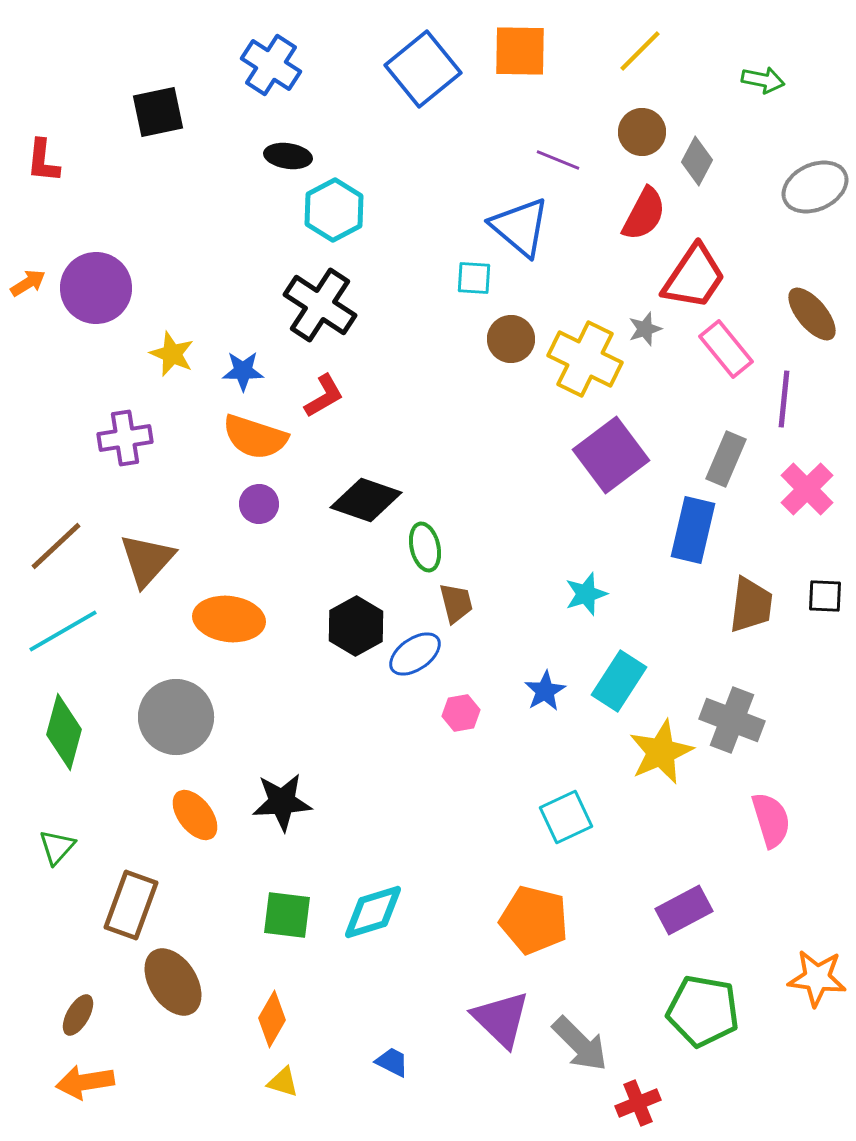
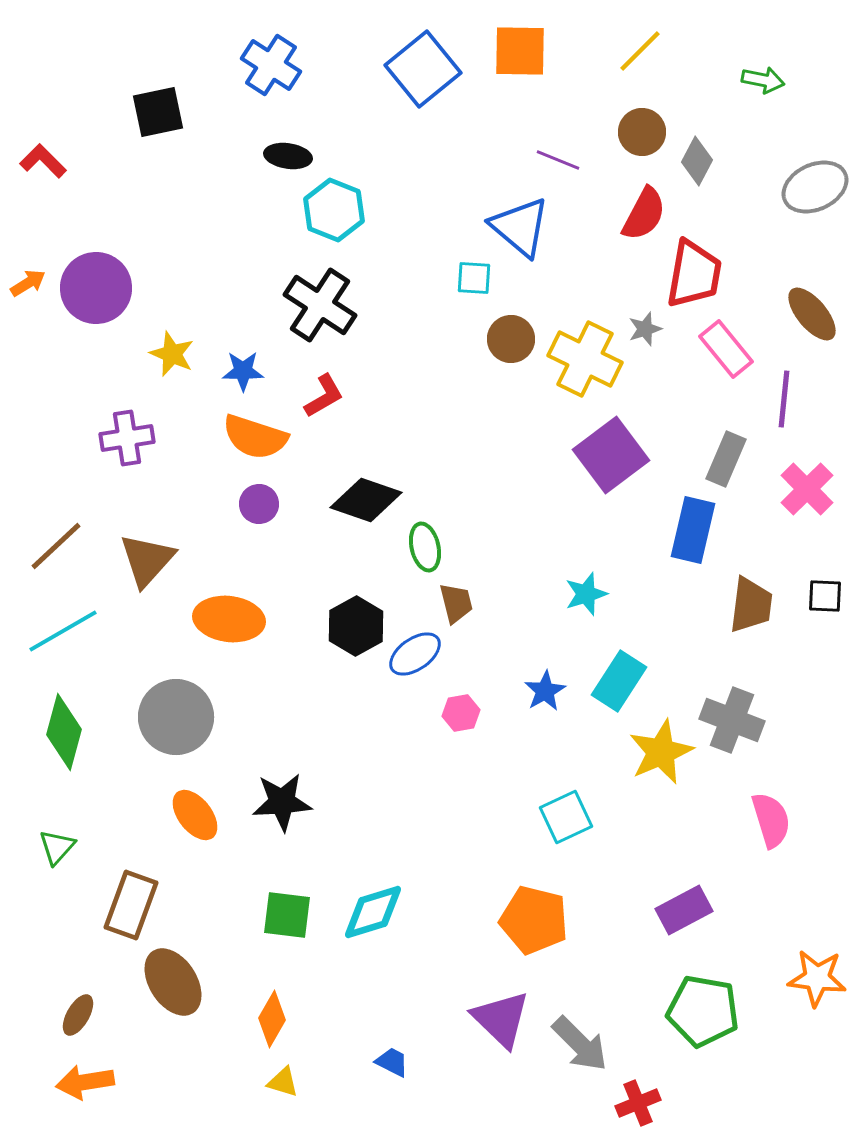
red L-shape at (43, 161): rotated 129 degrees clockwise
cyan hexagon at (334, 210): rotated 10 degrees counterclockwise
red trapezoid at (694, 277): moved 3 px up; rotated 24 degrees counterclockwise
purple cross at (125, 438): moved 2 px right
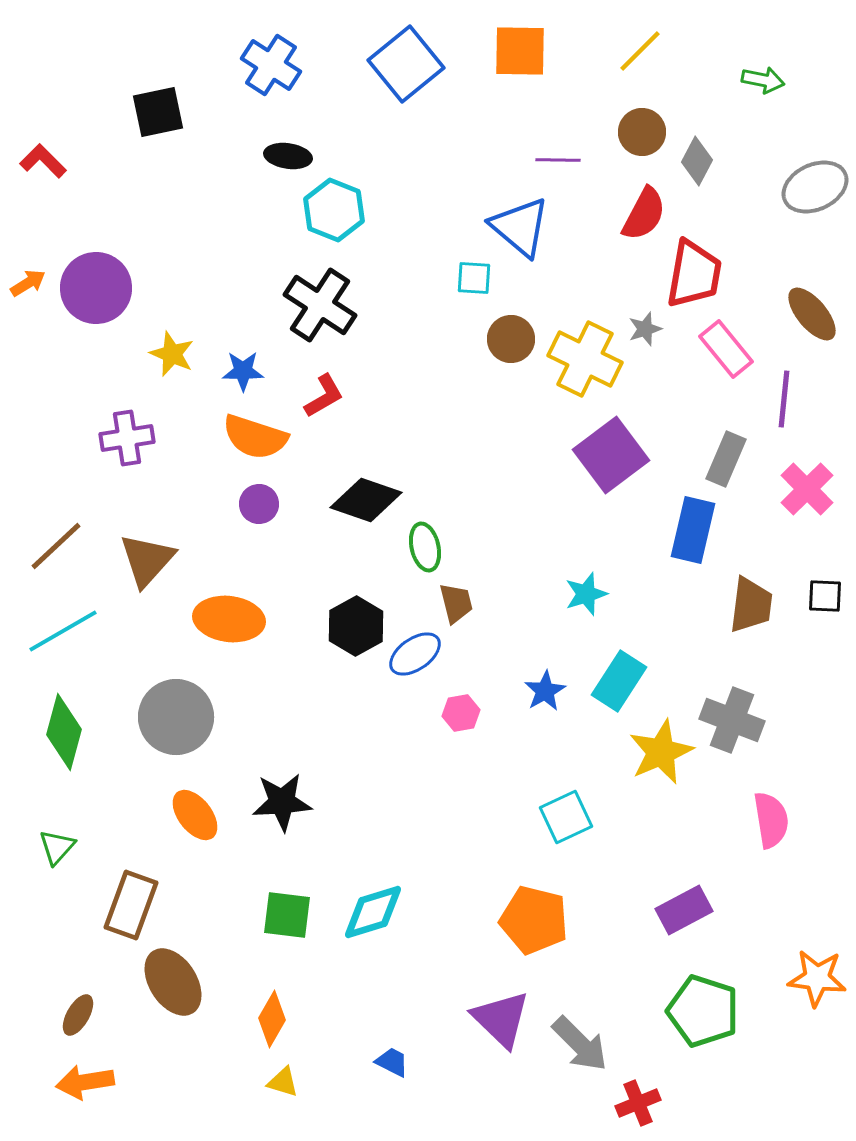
blue square at (423, 69): moved 17 px left, 5 px up
purple line at (558, 160): rotated 21 degrees counterclockwise
pink semicircle at (771, 820): rotated 8 degrees clockwise
green pentagon at (703, 1011): rotated 8 degrees clockwise
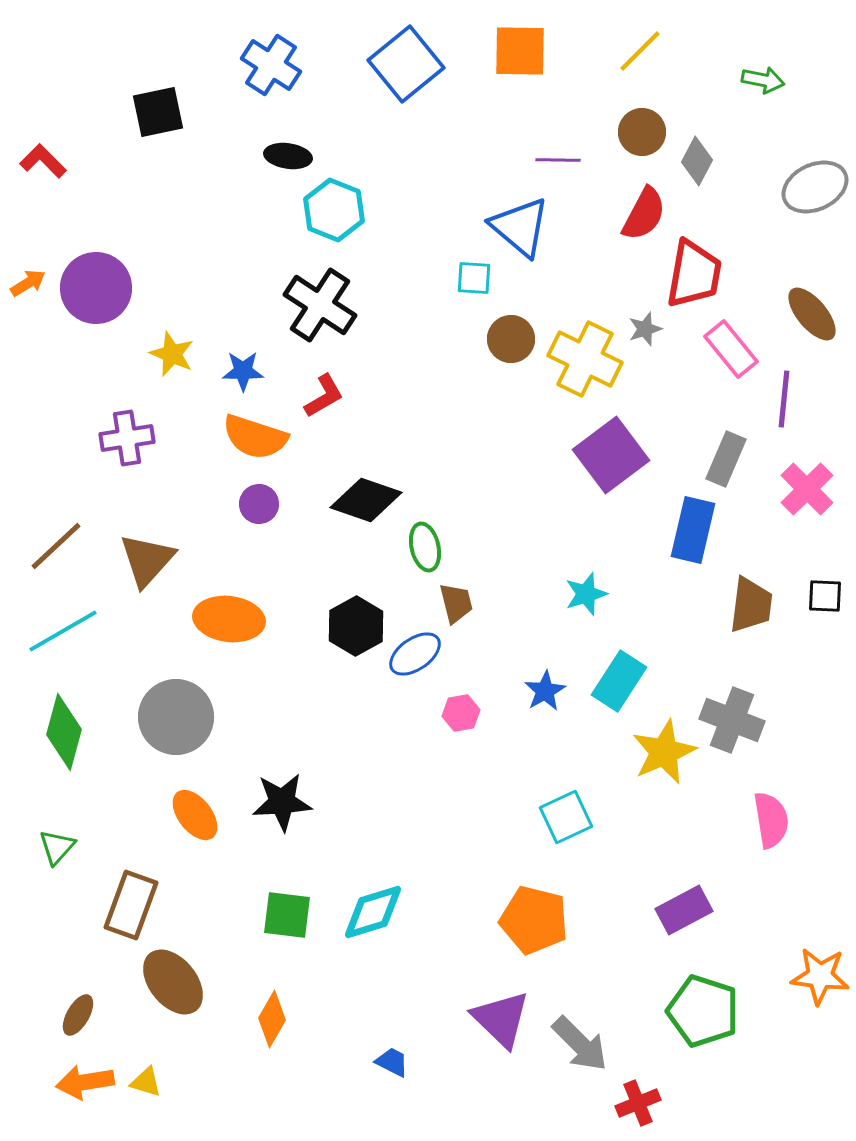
pink rectangle at (726, 349): moved 5 px right
yellow star at (661, 752): moved 3 px right
orange star at (817, 978): moved 3 px right, 2 px up
brown ellipse at (173, 982): rotated 6 degrees counterclockwise
yellow triangle at (283, 1082): moved 137 px left
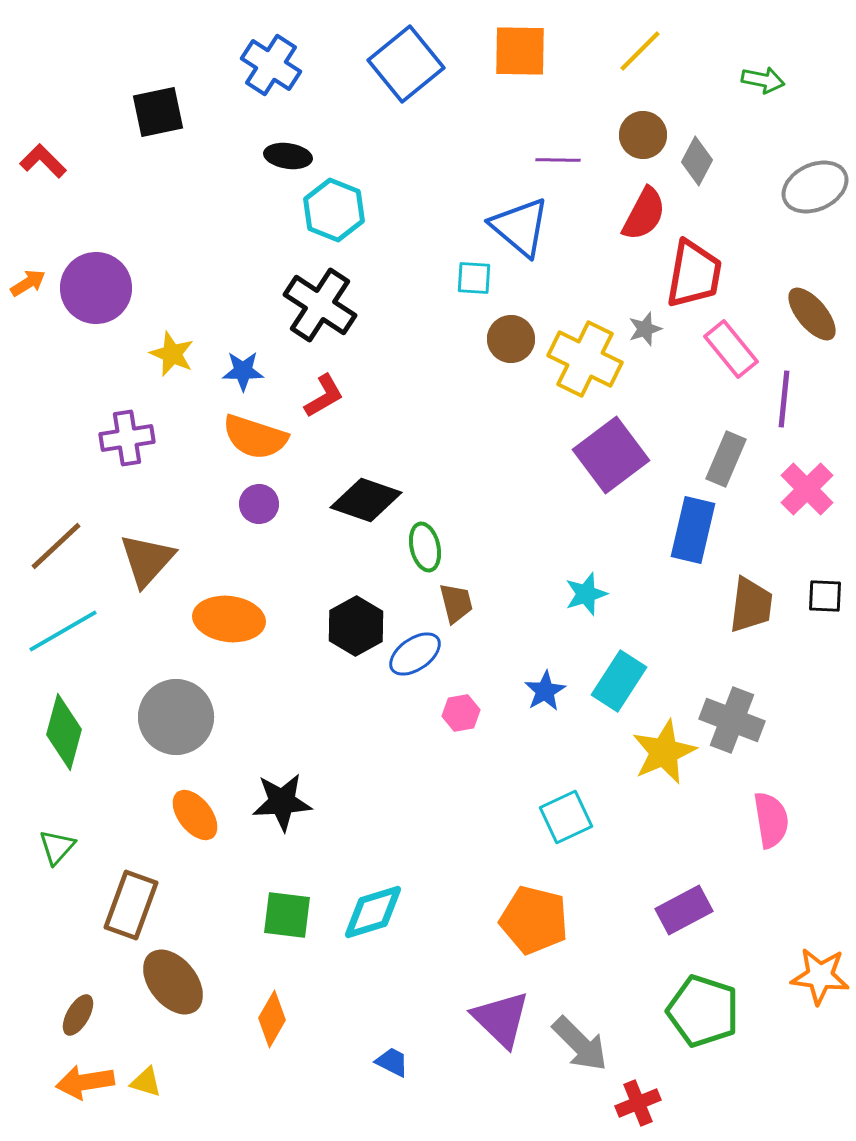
brown circle at (642, 132): moved 1 px right, 3 px down
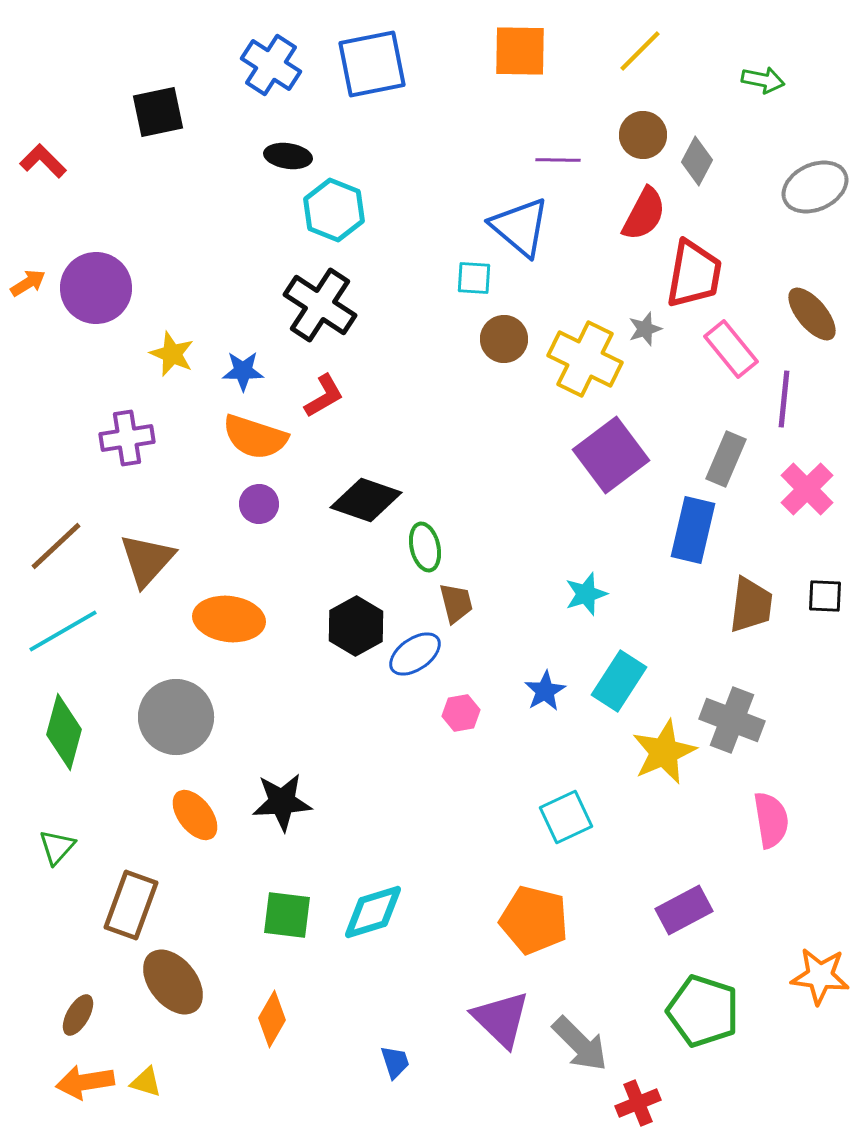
blue square at (406, 64): moved 34 px left; rotated 28 degrees clockwise
brown circle at (511, 339): moved 7 px left
blue trapezoid at (392, 1062): moved 3 px right; rotated 45 degrees clockwise
